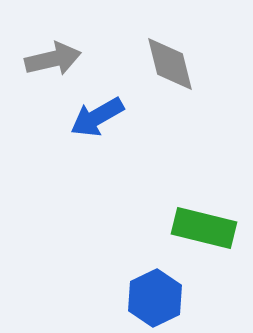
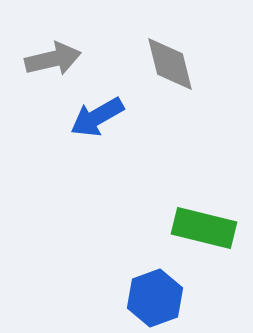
blue hexagon: rotated 6 degrees clockwise
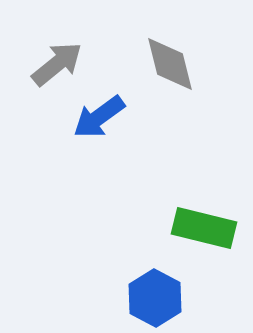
gray arrow: moved 4 px right, 5 px down; rotated 26 degrees counterclockwise
blue arrow: moved 2 px right; rotated 6 degrees counterclockwise
blue hexagon: rotated 12 degrees counterclockwise
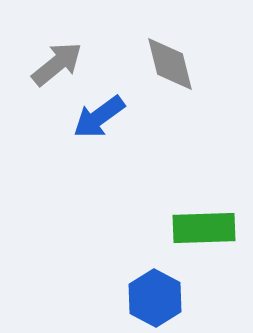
green rectangle: rotated 16 degrees counterclockwise
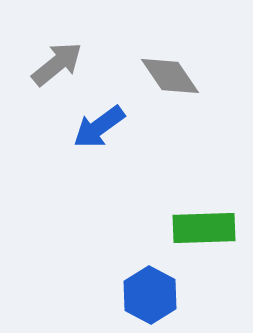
gray diamond: moved 12 px down; rotated 20 degrees counterclockwise
blue arrow: moved 10 px down
blue hexagon: moved 5 px left, 3 px up
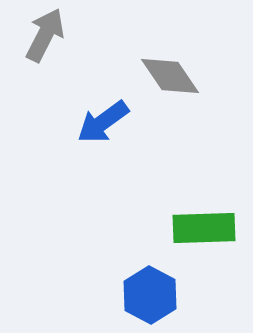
gray arrow: moved 12 px left, 29 px up; rotated 24 degrees counterclockwise
blue arrow: moved 4 px right, 5 px up
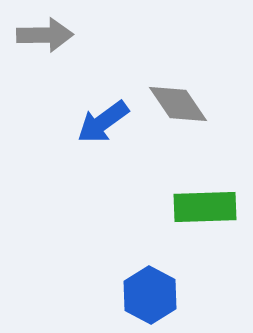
gray arrow: rotated 62 degrees clockwise
gray diamond: moved 8 px right, 28 px down
green rectangle: moved 1 px right, 21 px up
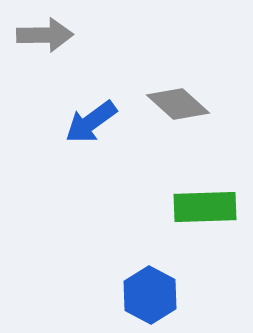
gray diamond: rotated 14 degrees counterclockwise
blue arrow: moved 12 px left
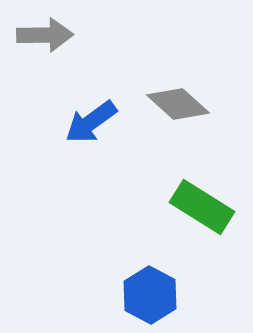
green rectangle: moved 3 px left; rotated 34 degrees clockwise
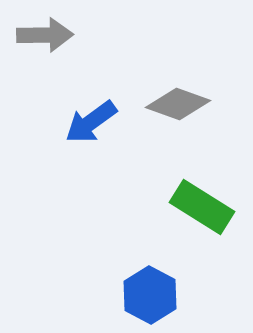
gray diamond: rotated 22 degrees counterclockwise
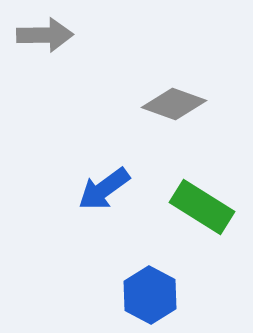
gray diamond: moved 4 px left
blue arrow: moved 13 px right, 67 px down
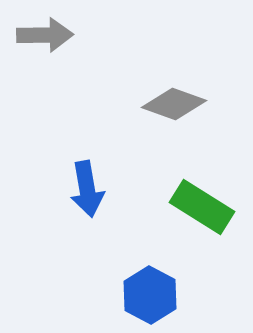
blue arrow: moved 17 px left; rotated 64 degrees counterclockwise
